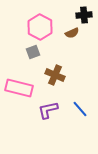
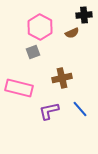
brown cross: moved 7 px right, 3 px down; rotated 36 degrees counterclockwise
purple L-shape: moved 1 px right, 1 px down
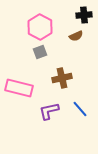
brown semicircle: moved 4 px right, 3 px down
gray square: moved 7 px right
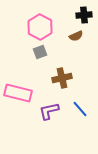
pink rectangle: moved 1 px left, 5 px down
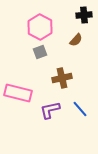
brown semicircle: moved 4 px down; rotated 24 degrees counterclockwise
purple L-shape: moved 1 px right, 1 px up
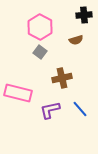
brown semicircle: rotated 32 degrees clockwise
gray square: rotated 32 degrees counterclockwise
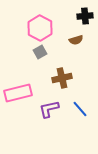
black cross: moved 1 px right, 1 px down
pink hexagon: moved 1 px down
gray square: rotated 24 degrees clockwise
pink rectangle: rotated 28 degrees counterclockwise
purple L-shape: moved 1 px left, 1 px up
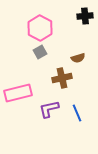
brown semicircle: moved 2 px right, 18 px down
blue line: moved 3 px left, 4 px down; rotated 18 degrees clockwise
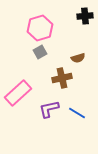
pink hexagon: rotated 15 degrees clockwise
pink rectangle: rotated 28 degrees counterclockwise
blue line: rotated 36 degrees counterclockwise
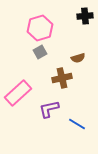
blue line: moved 11 px down
